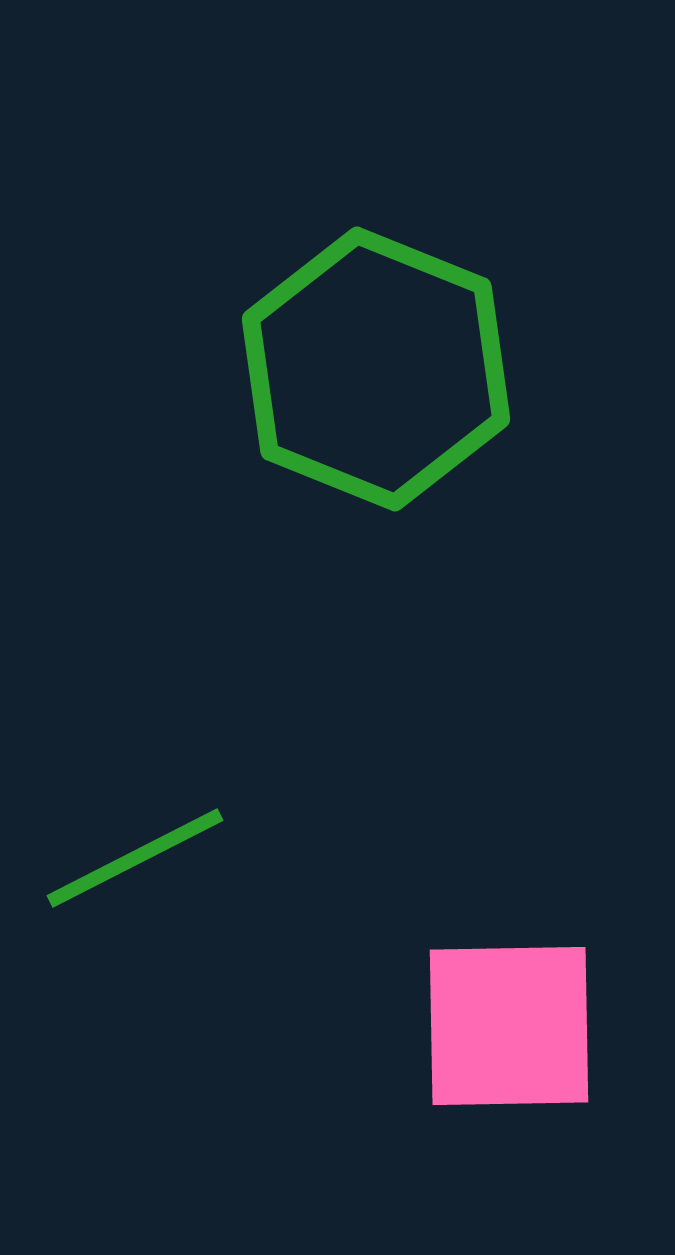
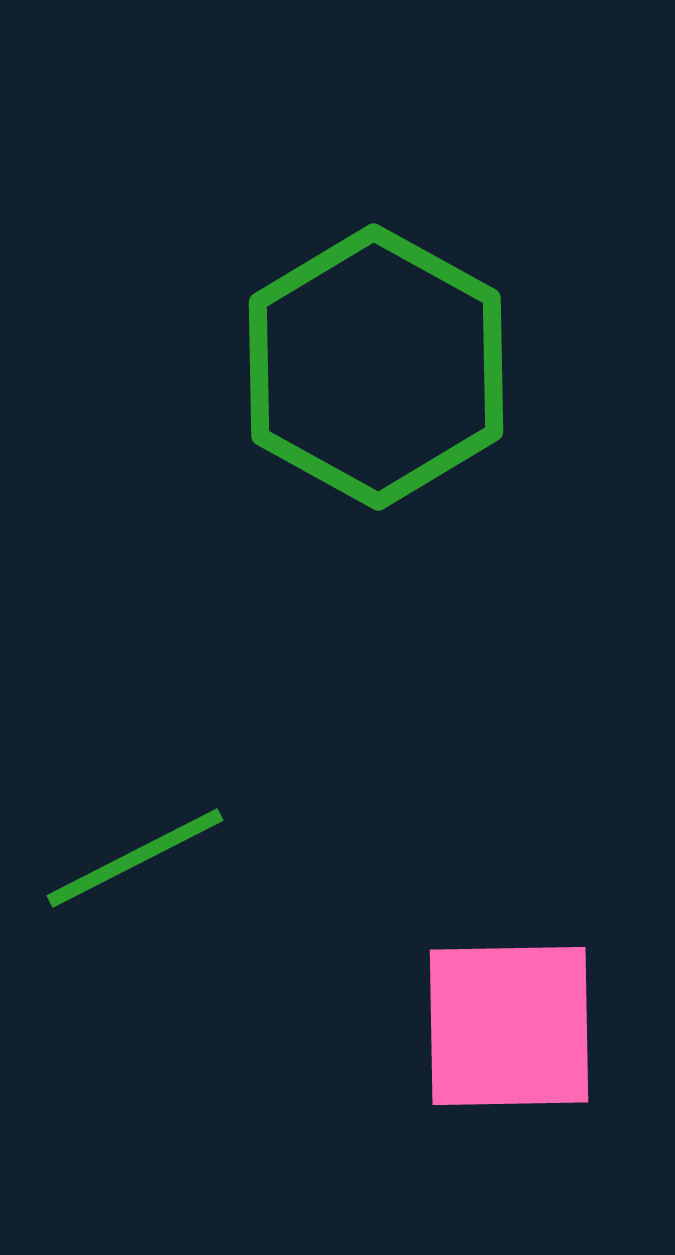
green hexagon: moved 2 px up; rotated 7 degrees clockwise
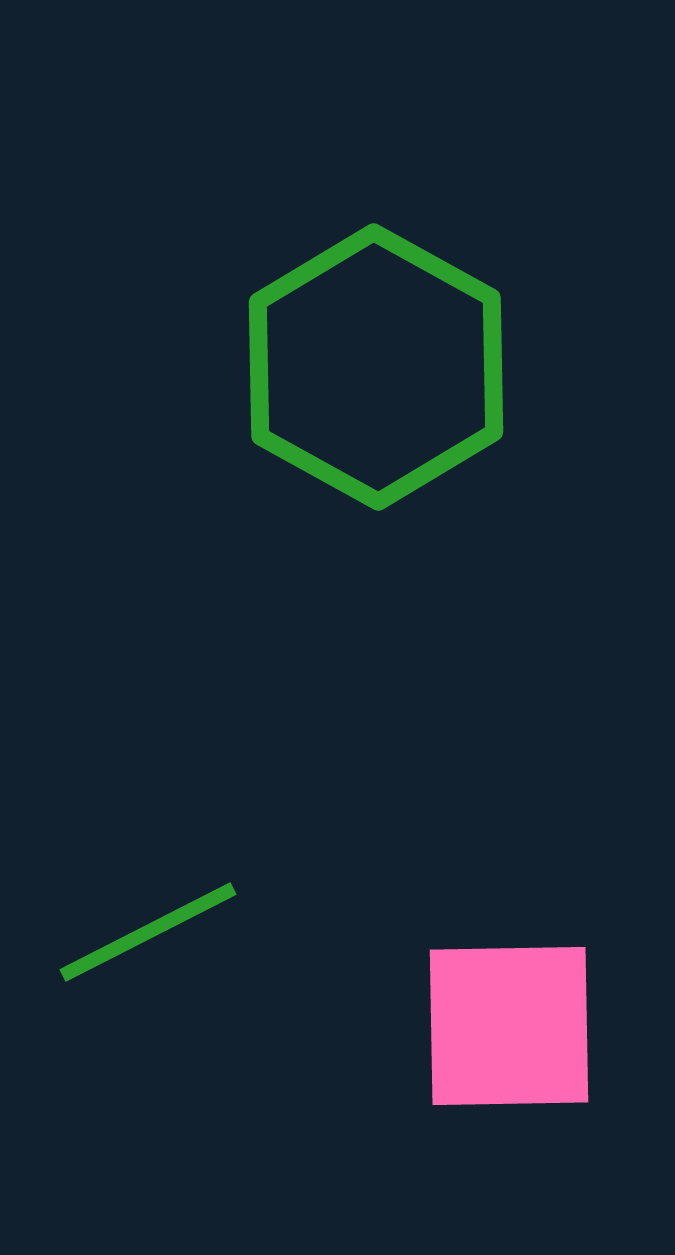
green line: moved 13 px right, 74 px down
